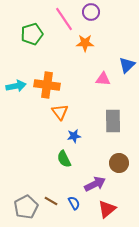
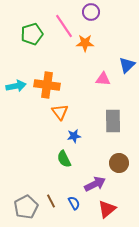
pink line: moved 7 px down
brown line: rotated 32 degrees clockwise
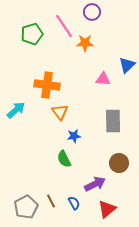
purple circle: moved 1 px right
cyan arrow: moved 24 px down; rotated 30 degrees counterclockwise
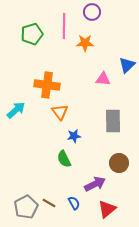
pink line: rotated 35 degrees clockwise
brown line: moved 2 px left, 2 px down; rotated 32 degrees counterclockwise
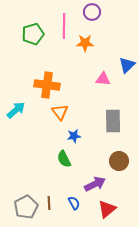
green pentagon: moved 1 px right
brown circle: moved 2 px up
brown line: rotated 56 degrees clockwise
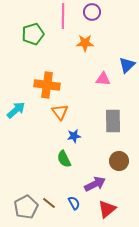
pink line: moved 1 px left, 10 px up
brown line: rotated 48 degrees counterclockwise
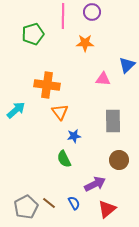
brown circle: moved 1 px up
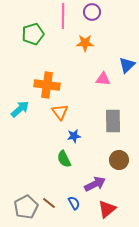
cyan arrow: moved 4 px right, 1 px up
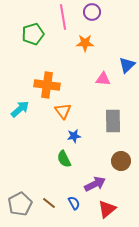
pink line: moved 1 px down; rotated 10 degrees counterclockwise
orange triangle: moved 3 px right, 1 px up
brown circle: moved 2 px right, 1 px down
gray pentagon: moved 6 px left, 3 px up
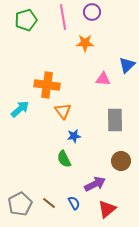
green pentagon: moved 7 px left, 14 px up
gray rectangle: moved 2 px right, 1 px up
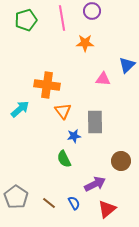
purple circle: moved 1 px up
pink line: moved 1 px left, 1 px down
gray rectangle: moved 20 px left, 2 px down
gray pentagon: moved 4 px left, 7 px up; rotated 10 degrees counterclockwise
